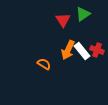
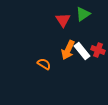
red cross: moved 1 px right
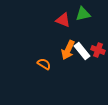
green triangle: rotated 21 degrees clockwise
red triangle: rotated 35 degrees counterclockwise
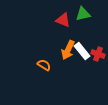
red cross: moved 4 px down
orange semicircle: moved 1 px down
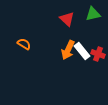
green triangle: moved 10 px right
red triangle: moved 4 px right, 1 px up; rotated 21 degrees clockwise
orange semicircle: moved 20 px left, 21 px up
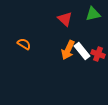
red triangle: moved 2 px left
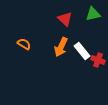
orange arrow: moved 7 px left, 3 px up
red cross: moved 6 px down
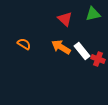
orange arrow: rotated 96 degrees clockwise
red cross: moved 1 px up
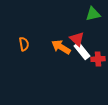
red triangle: moved 12 px right, 20 px down
orange semicircle: rotated 48 degrees clockwise
red cross: rotated 24 degrees counterclockwise
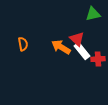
orange semicircle: moved 1 px left
